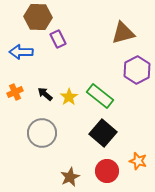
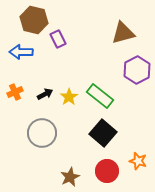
brown hexagon: moved 4 px left, 3 px down; rotated 12 degrees clockwise
black arrow: rotated 112 degrees clockwise
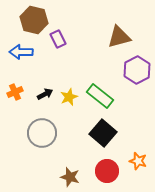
brown triangle: moved 4 px left, 4 px down
yellow star: rotated 12 degrees clockwise
brown star: rotated 30 degrees counterclockwise
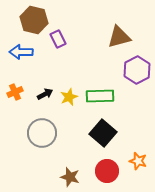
green rectangle: rotated 40 degrees counterclockwise
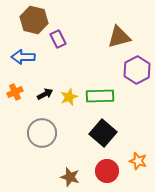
blue arrow: moved 2 px right, 5 px down
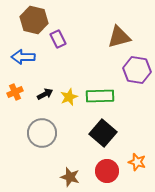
purple hexagon: rotated 24 degrees counterclockwise
orange star: moved 1 px left, 1 px down
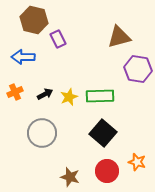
purple hexagon: moved 1 px right, 1 px up
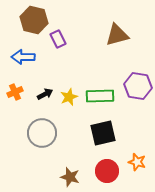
brown triangle: moved 2 px left, 2 px up
purple hexagon: moved 17 px down
black square: rotated 36 degrees clockwise
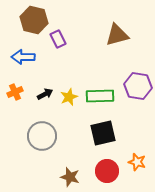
gray circle: moved 3 px down
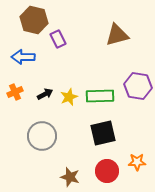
orange star: rotated 18 degrees counterclockwise
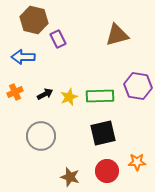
gray circle: moved 1 px left
